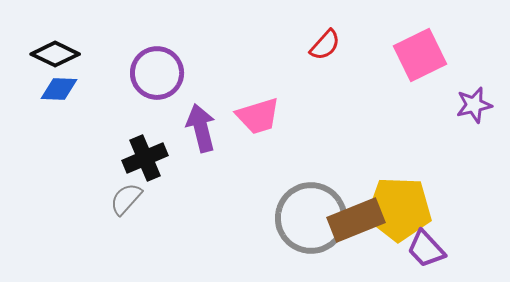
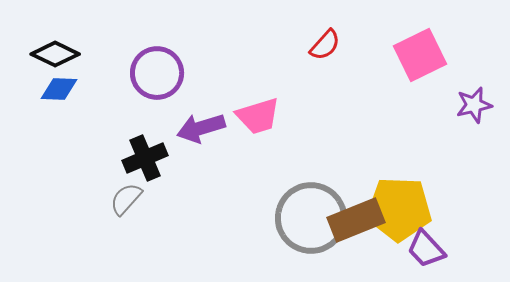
purple arrow: rotated 93 degrees counterclockwise
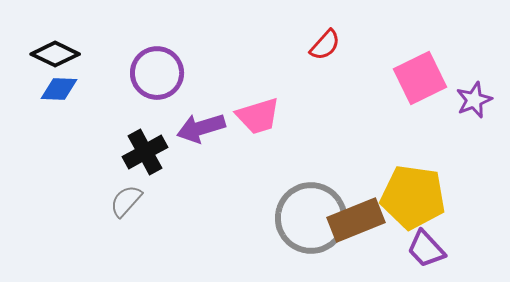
pink square: moved 23 px down
purple star: moved 5 px up; rotated 9 degrees counterclockwise
black cross: moved 6 px up; rotated 6 degrees counterclockwise
gray semicircle: moved 2 px down
yellow pentagon: moved 14 px right, 12 px up; rotated 6 degrees clockwise
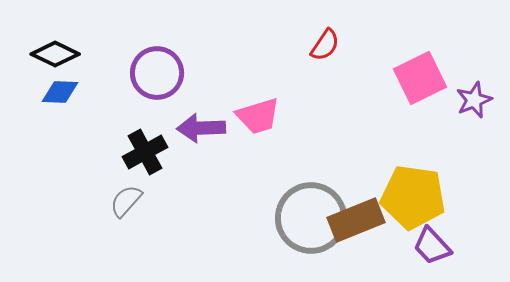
red semicircle: rotated 8 degrees counterclockwise
blue diamond: moved 1 px right, 3 px down
purple arrow: rotated 15 degrees clockwise
purple trapezoid: moved 6 px right, 3 px up
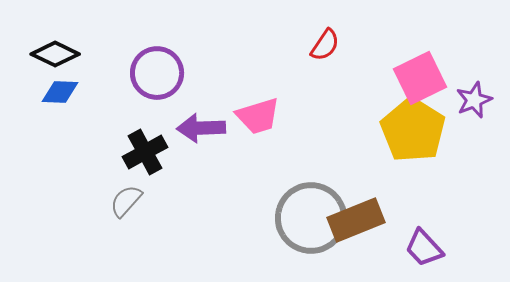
yellow pentagon: moved 67 px up; rotated 24 degrees clockwise
purple trapezoid: moved 8 px left, 2 px down
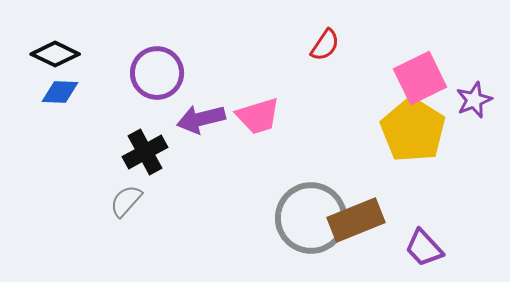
purple arrow: moved 9 px up; rotated 12 degrees counterclockwise
